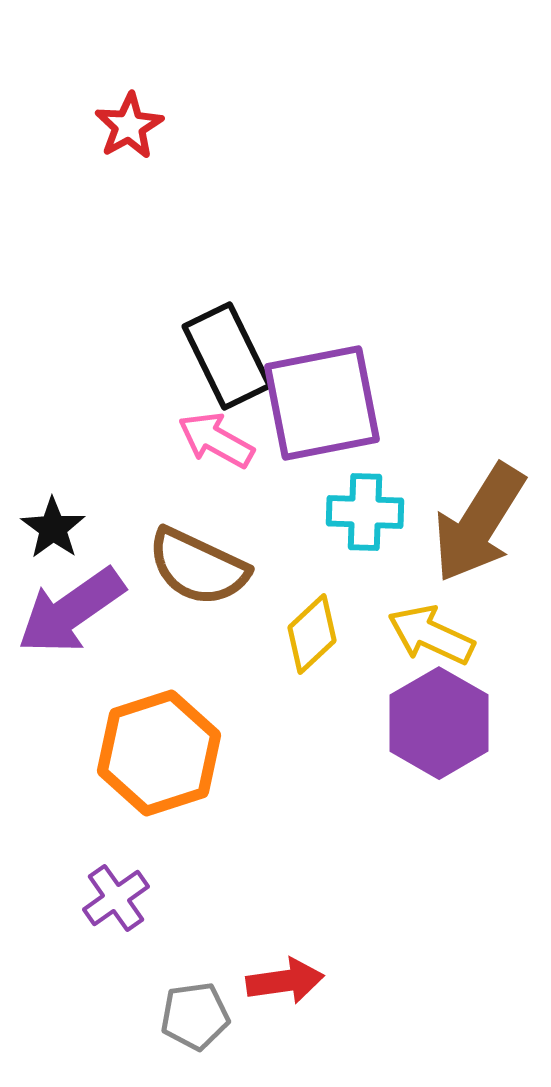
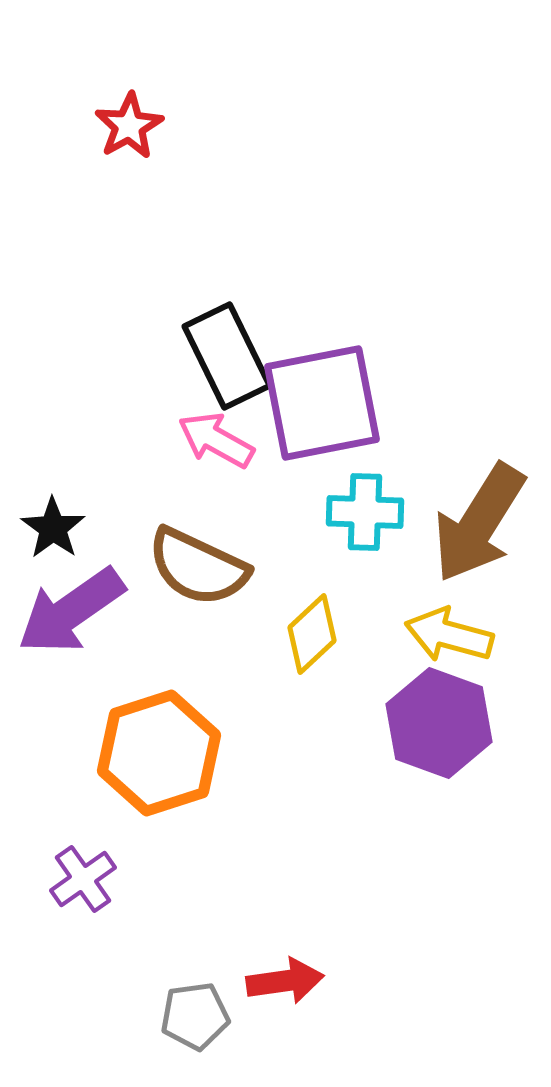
yellow arrow: moved 18 px right; rotated 10 degrees counterclockwise
purple hexagon: rotated 10 degrees counterclockwise
purple cross: moved 33 px left, 19 px up
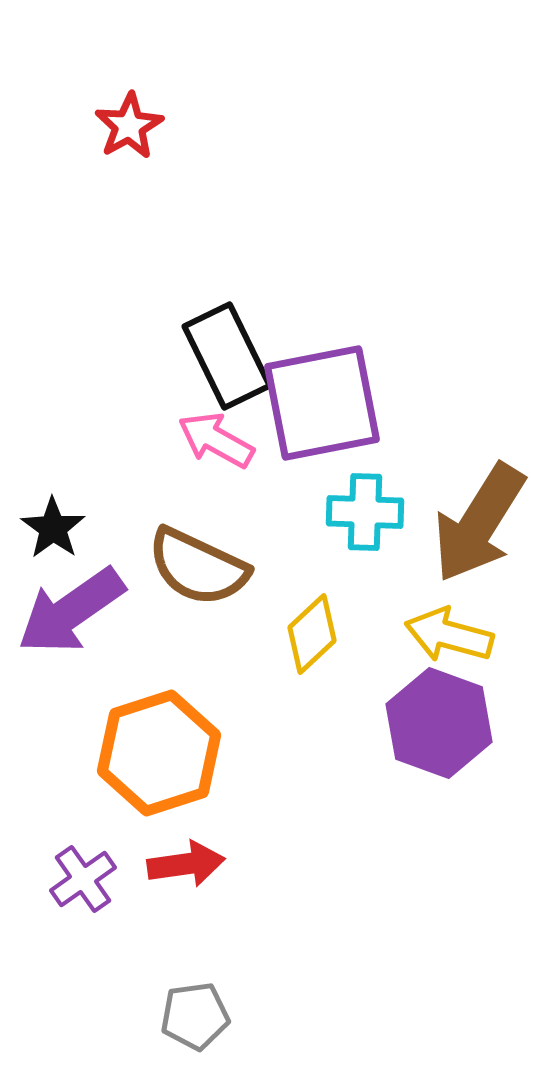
red arrow: moved 99 px left, 117 px up
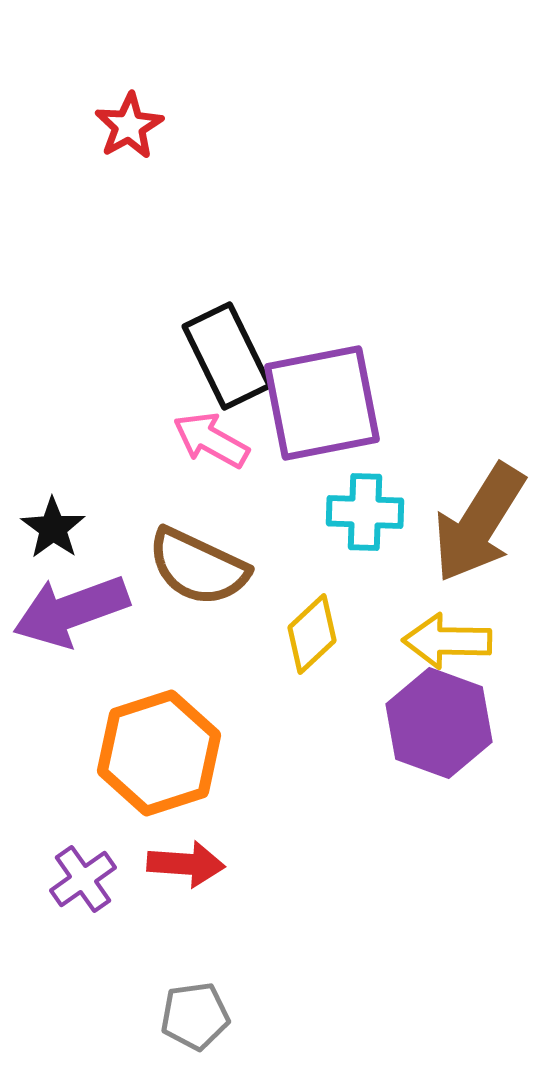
pink arrow: moved 5 px left
purple arrow: rotated 15 degrees clockwise
yellow arrow: moved 2 px left, 6 px down; rotated 14 degrees counterclockwise
red arrow: rotated 12 degrees clockwise
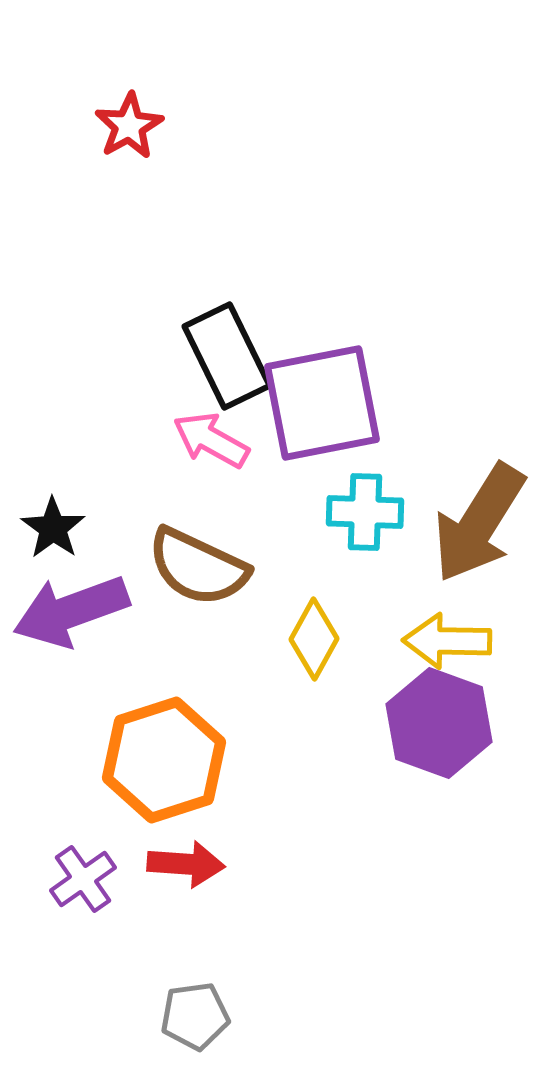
yellow diamond: moved 2 px right, 5 px down; rotated 18 degrees counterclockwise
orange hexagon: moved 5 px right, 7 px down
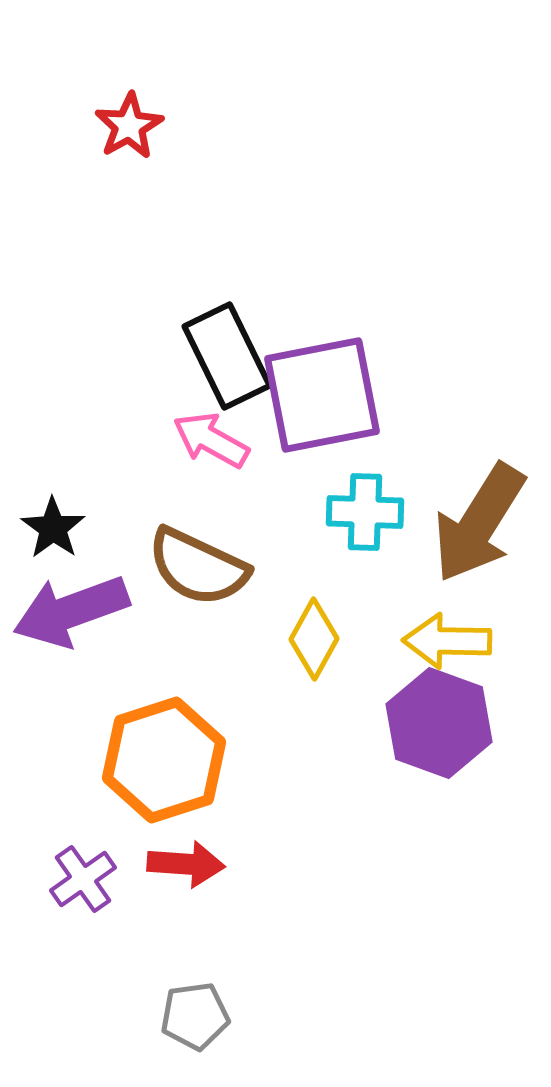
purple square: moved 8 px up
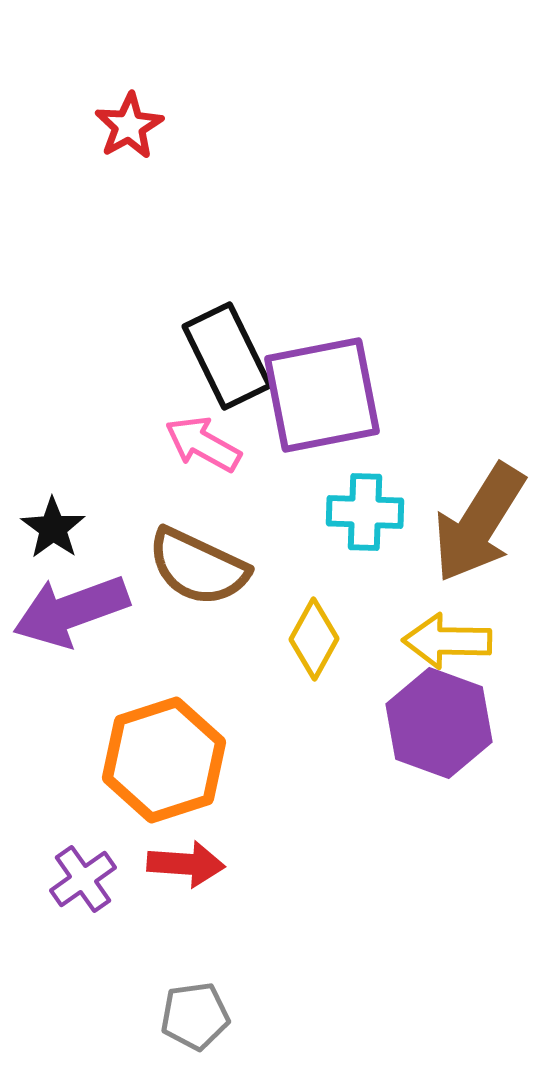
pink arrow: moved 8 px left, 4 px down
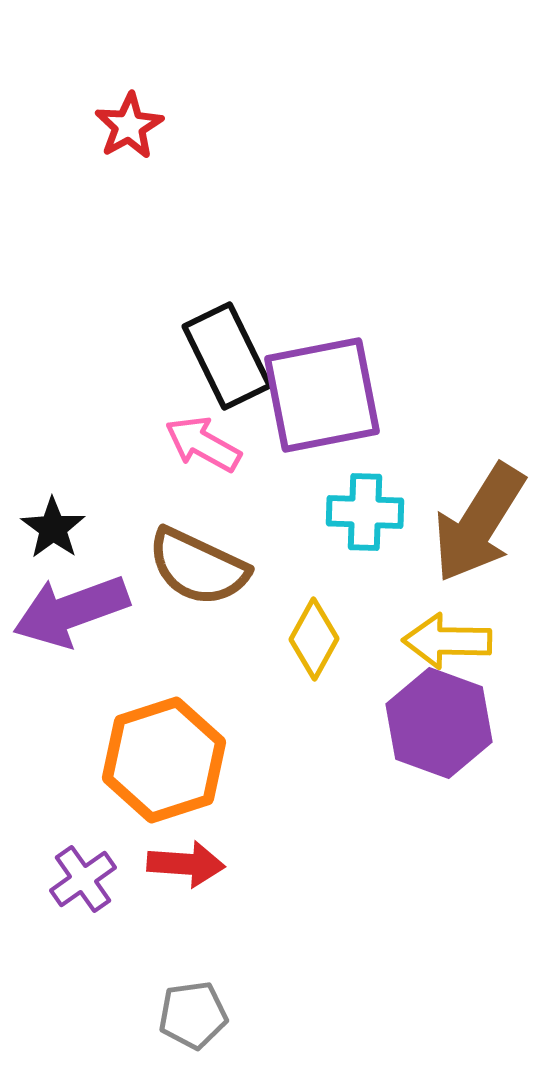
gray pentagon: moved 2 px left, 1 px up
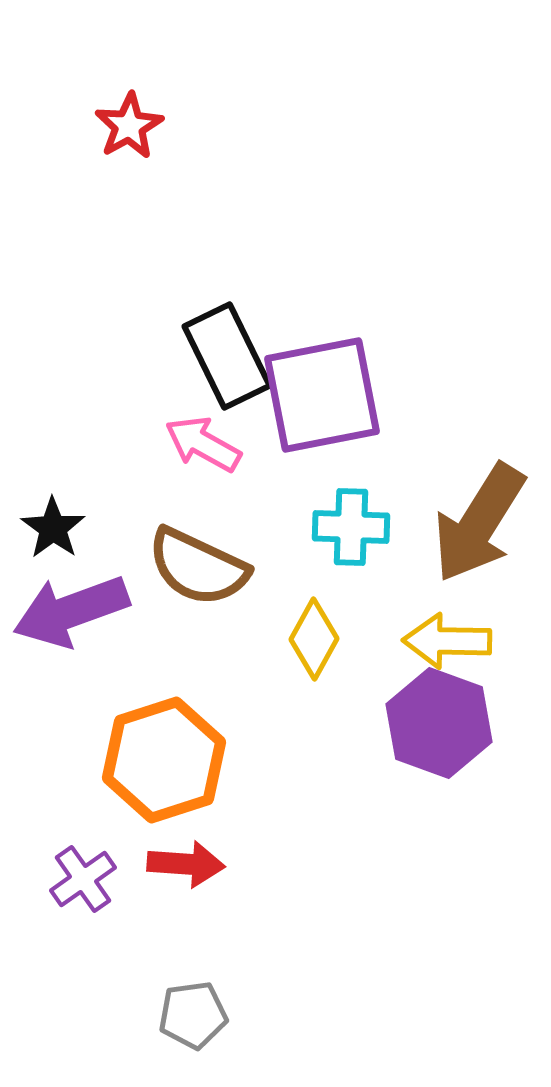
cyan cross: moved 14 px left, 15 px down
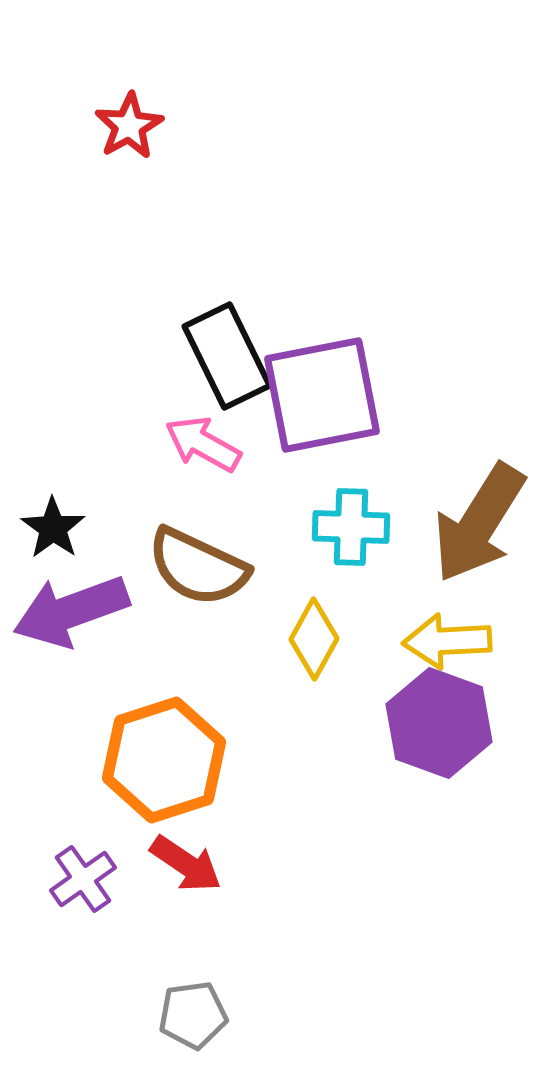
yellow arrow: rotated 4 degrees counterclockwise
red arrow: rotated 30 degrees clockwise
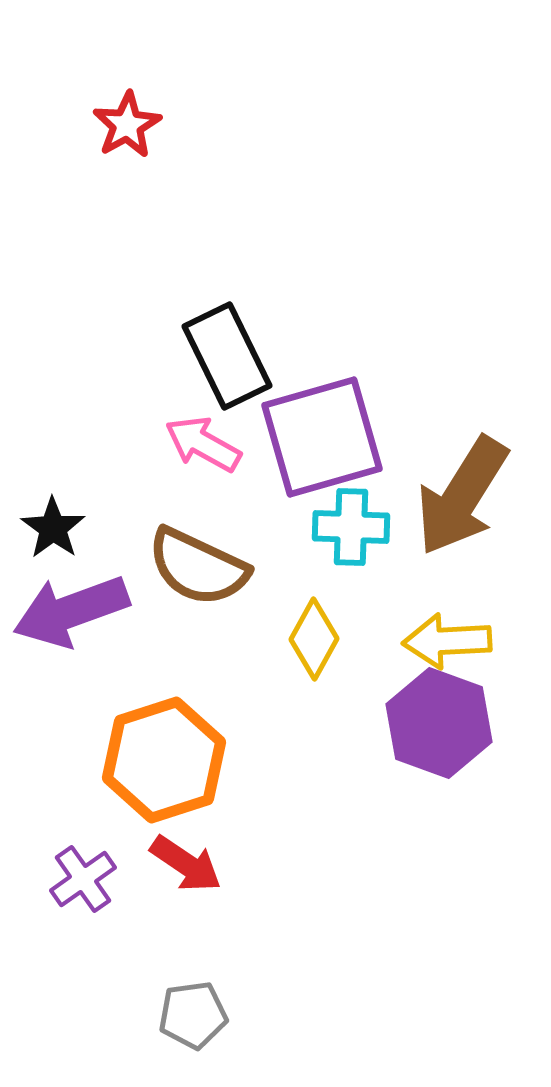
red star: moved 2 px left, 1 px up
purple square: moved 42 px down; rotated 5 degrees counterclockwise
brown arrow: moved 17 px left, 27 px up
